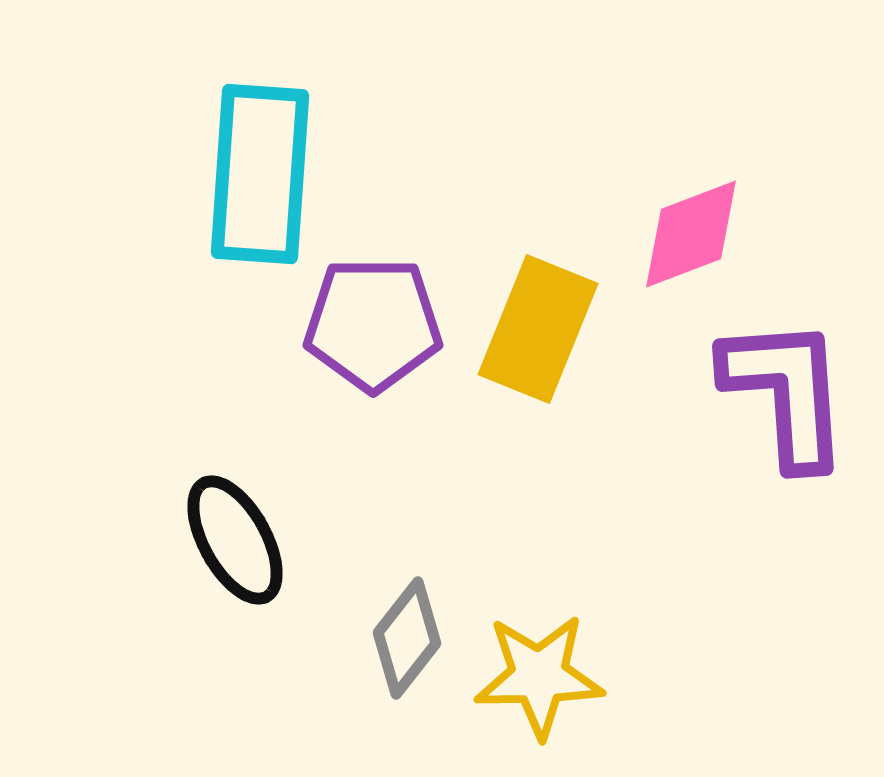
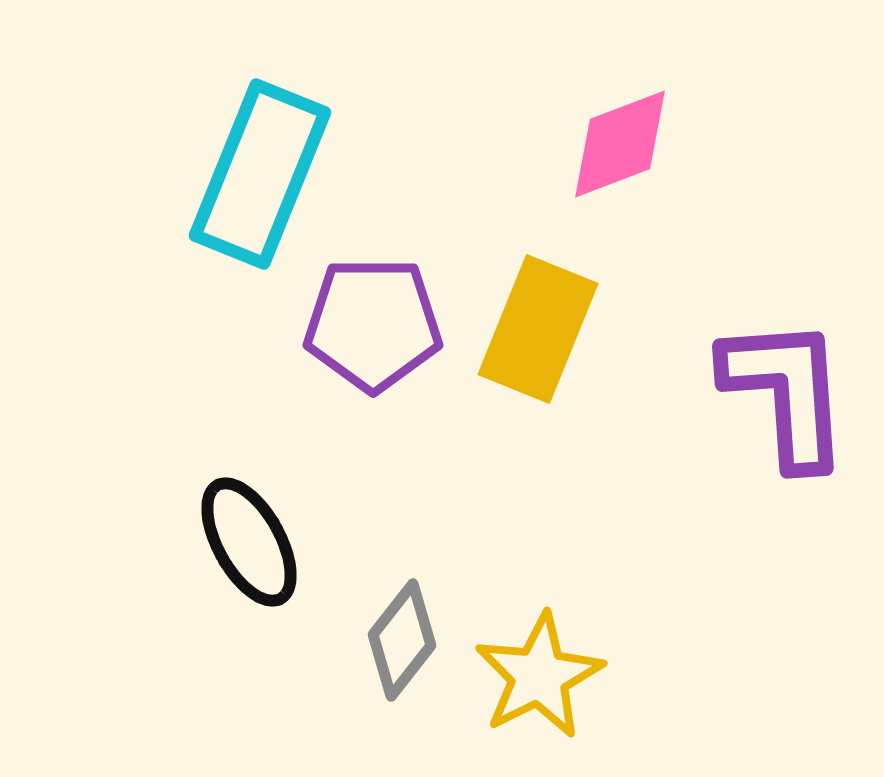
cyan rectangle: rotated 18 degrees clockwise
pink diamond: moved 71 px left, 90 px up
black ellipse: moved 14 px right, 2 px down
gray diamond: moved 5 px left, 2 px down
yellow star: rotated 26 degrees counterclockwise
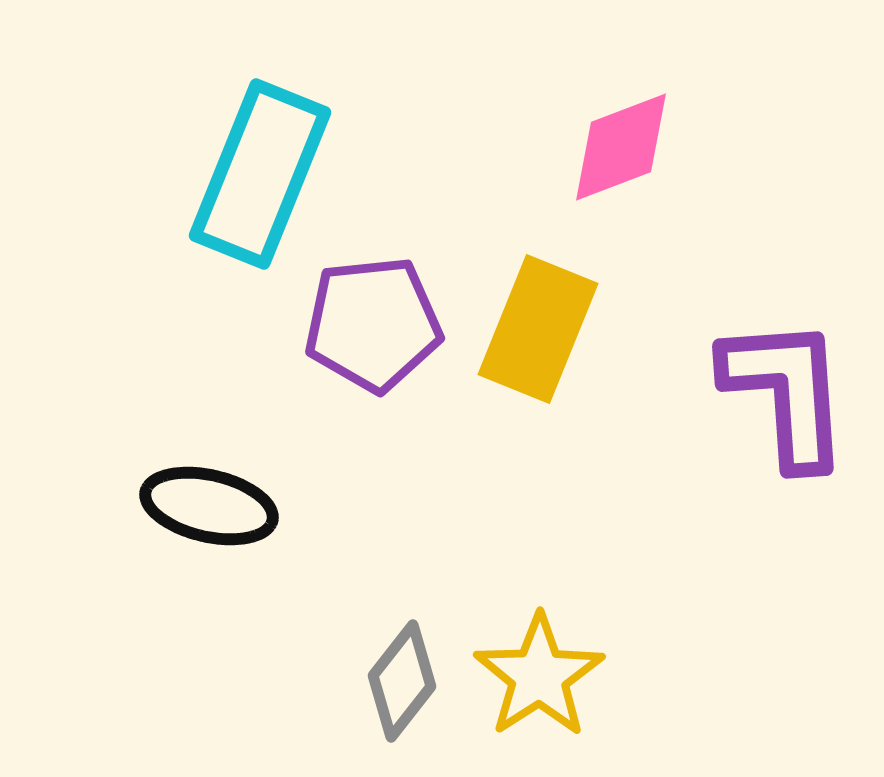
pink diamond: moved 1 px right, 3 px down
purple pentagon: rotated 6 degrees counterclockwise
black ellipse: moved 40 px left, 36 px up; rotated 48 degrees counterclockwise
gray diamond: moved 41 px down
yellow star: rotated 6 degrees counterclockwise
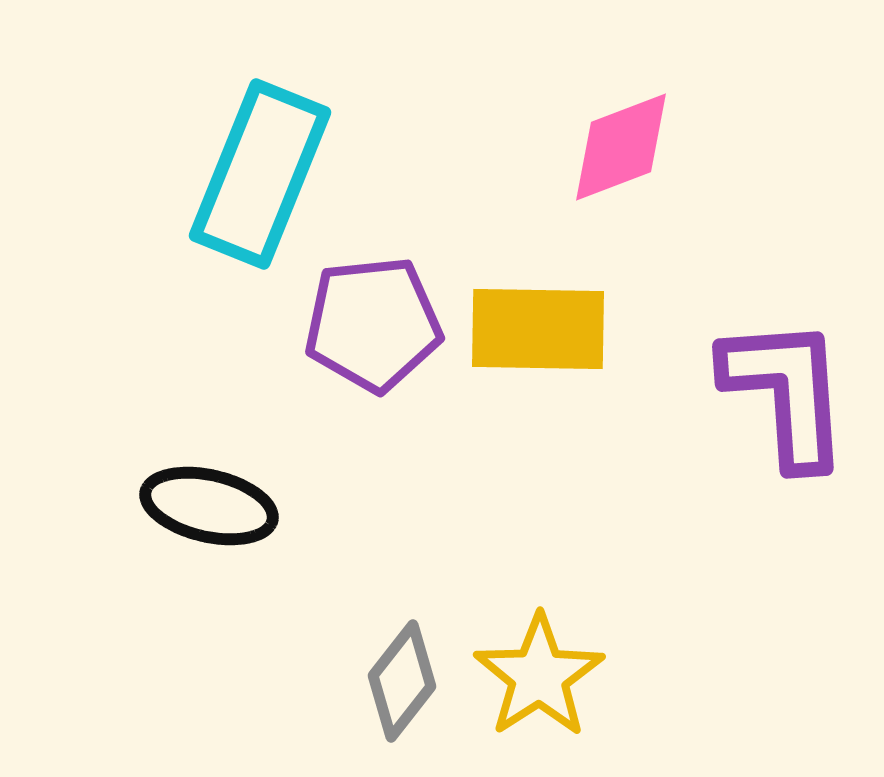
yellow rectangle: rotated 69 degrees clockwise
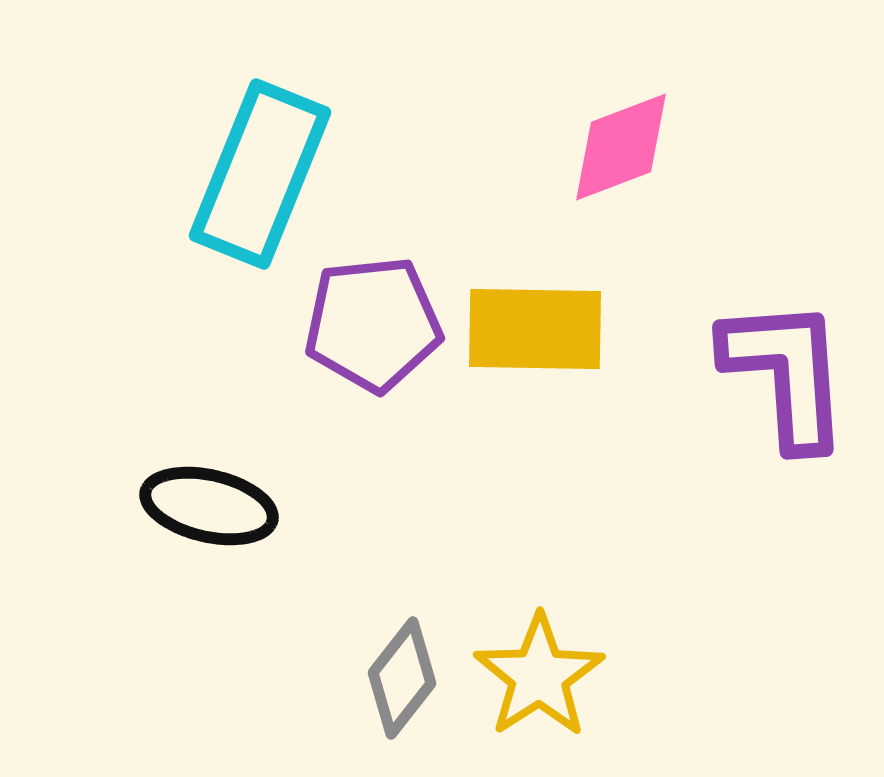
yellow rectangle: moved 3 px left
purple L-shape: moved 19 px up
gray diamond: moved 3 px up
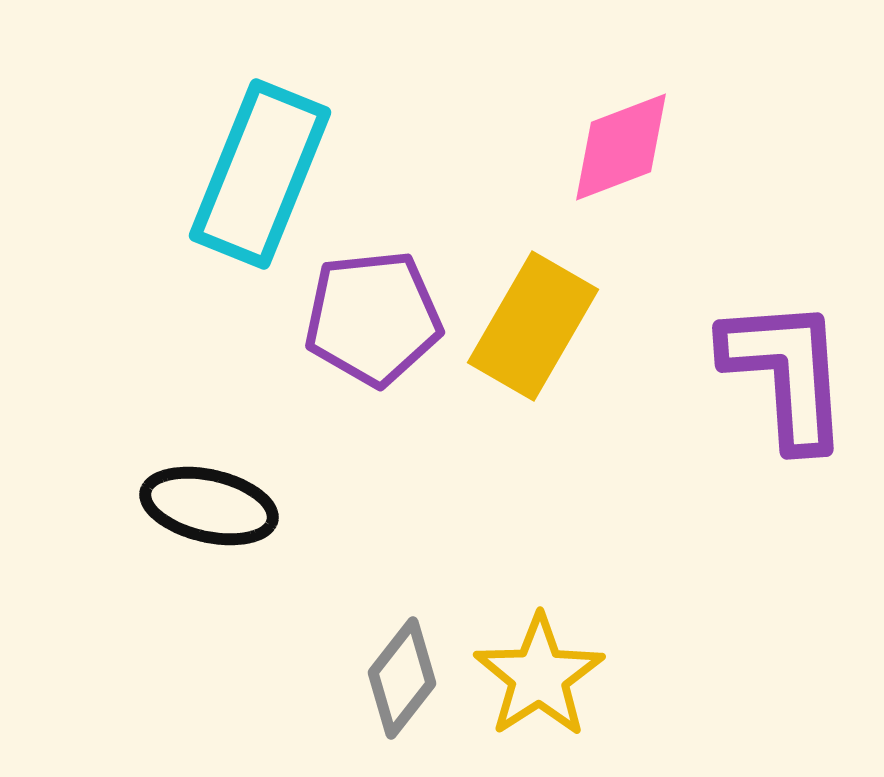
purple pentagon: moved 6 px up
yellow rectangle: moved 2 px left, 3 px up; rotated 61 degrees counterclockwise
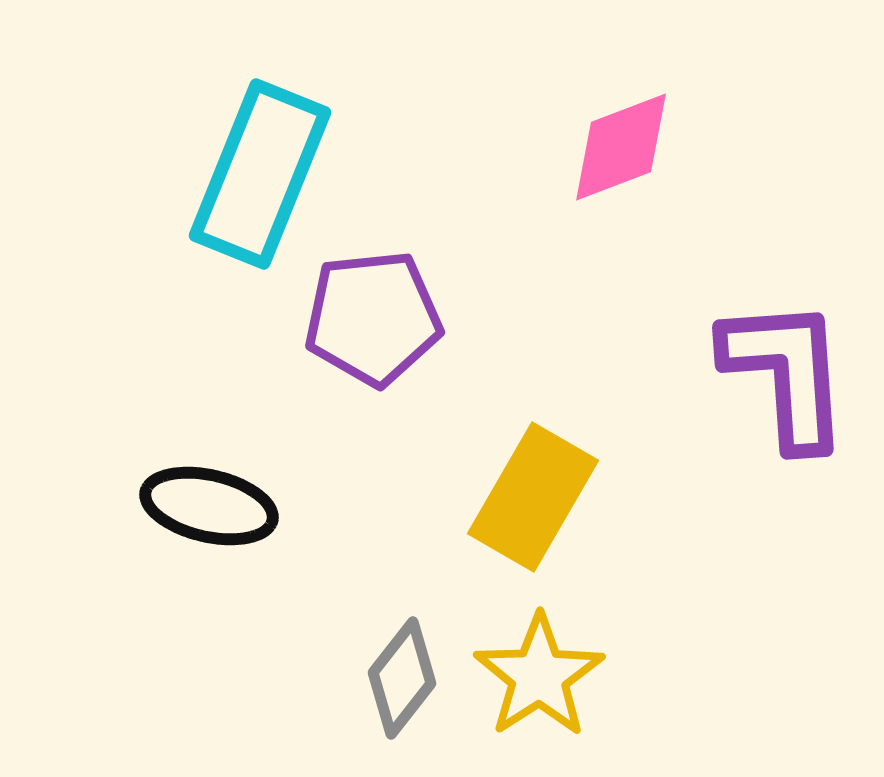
yellow rectangle: moved 171 px down
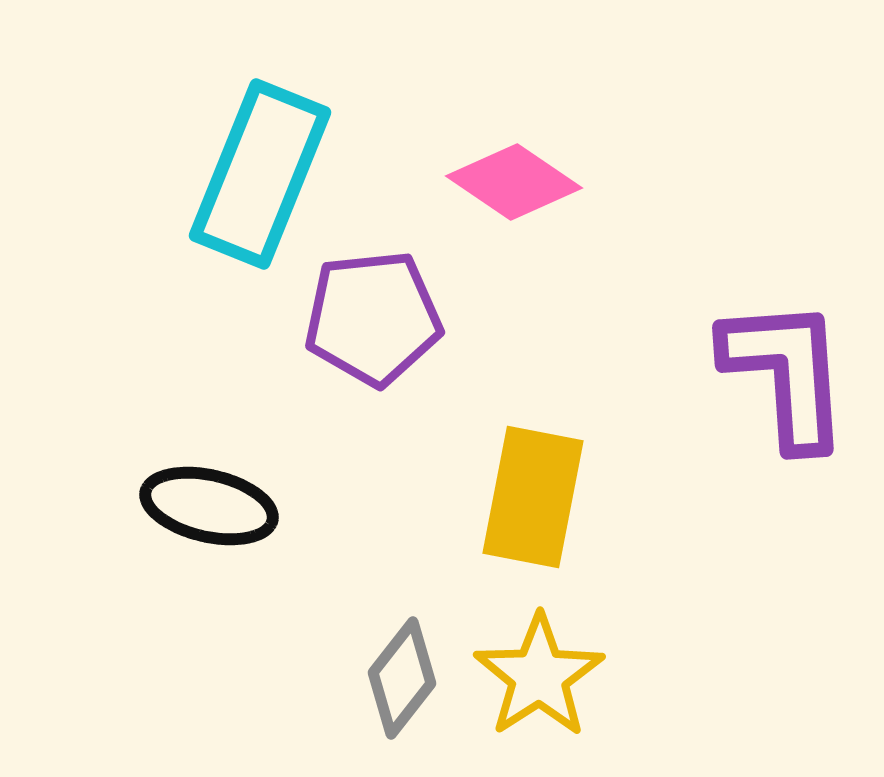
pink diamond: moved 107 px left, 35 px down; rotated 55 degrees clockwise
yellow rectangle: rotated 19 degrees counterclockwise
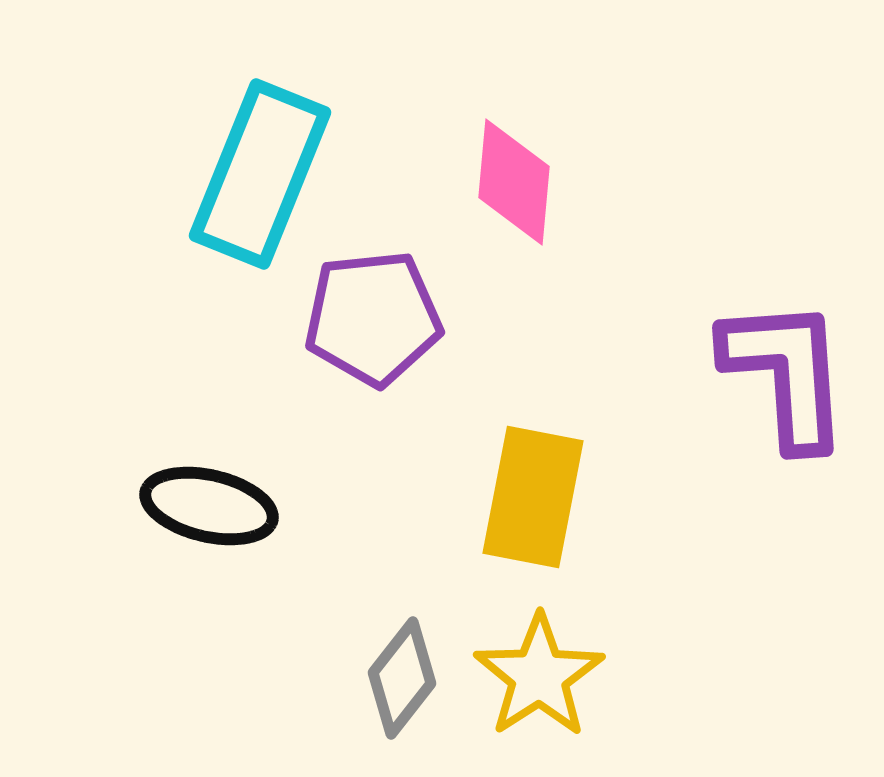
pink diamond: rotated 61 degrees clockwise
